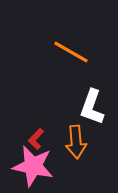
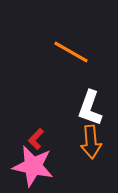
white L-shape: moved 2 px left, 1 px down
orange arrow: moved 15 px right
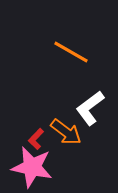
white L-shape: rotated 33 degrees clockwise
orange arrow: moved 25 px left, 10 px up; rotated 48 degrees counterclockwise
pink star: moved 1 px left, 1 px down
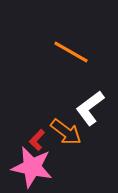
red L-shape: moved 1 px right, 1 px down
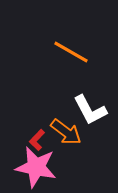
white L-shape: moved 2 px down; rotated 81 degrees counterclockwise
pink star: moved 4 px right
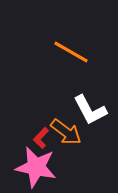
red L-shape: moved 4 px right, 2 px up
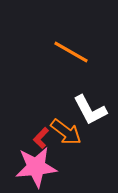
pink star: rotated 18 degrees counterclockwise
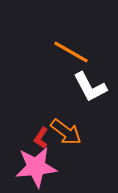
white L-shape: moved 23 px up
red L-shape: rotated 10 degrees counterclockwise
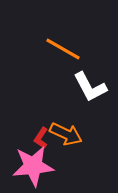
orange line: moved 8 px left, 3 px up
orange arrow: moved 2 px down; rotated 12 degrees counterclockwise
pink star: moved 3 px left, 1 px up
